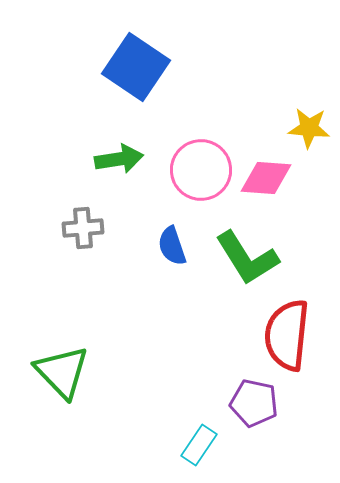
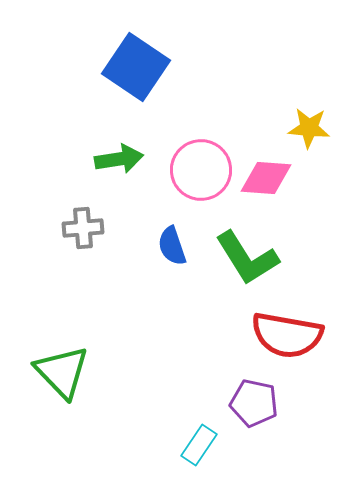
red semicircle: rotated 86 degrees counterclockwise
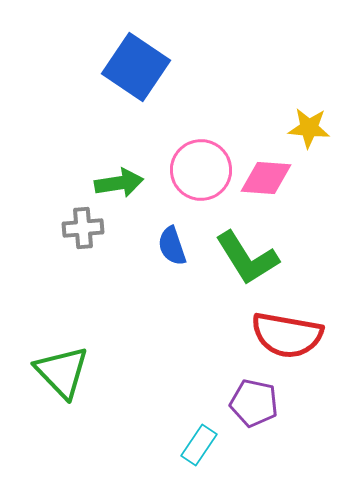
green arrow: moved 24 px down
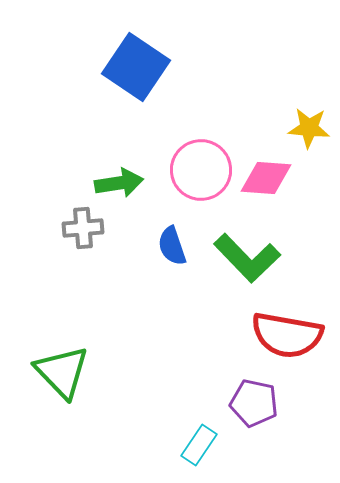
green L-shape: rotated 12 degrees counterclockwise
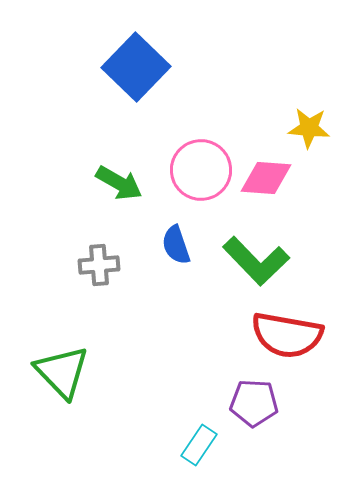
blue square: rotated 10 degrees clockwise
green arrow: rotated 39 degrees clockwise
gray cross: moved 16 px right, 37 px down
blue semicircle: moved 4 px right, 1 px up
green L-shape: moved 9 px right, 3 px down
purple pentagon: rotated 9 degrees counterclockwise
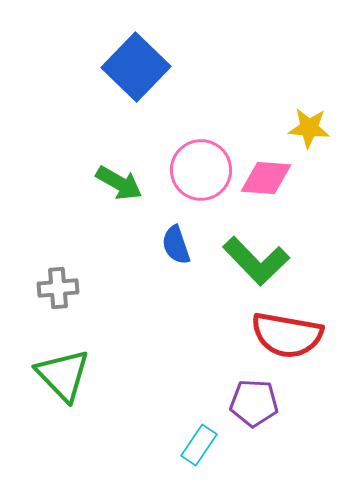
gray cross: moved 41 px left, 23 px down
green triangle: moved 1 px right, 3 px down
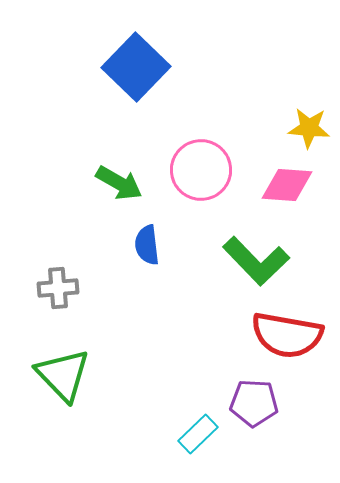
pink diamond: moved 21 px right, 7 px down
blue semicircle: moved 29 px left; rotated 12 degrees clockwise
cyan rectangle: moved 1 px left, 11 px up; rotated 12 degrees clockwise
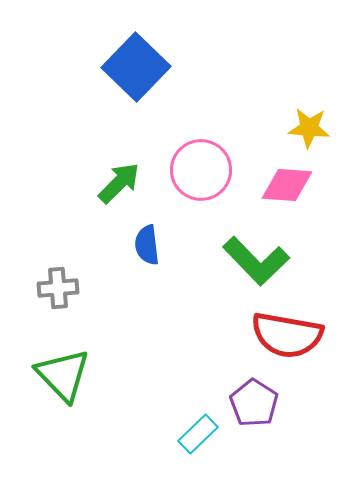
green arrow: rotated 75 degrees counterclockwise
purple pentagon: rotated 30 degrees clockwise
